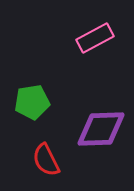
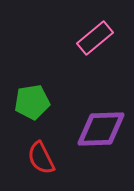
pink rectangle: rotated 12 degrees counterclockwise
red semicircle: moved 5 px left, 2 px up
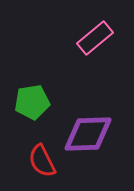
purple diamond: moved 13 px left, 5 px down
red semicircle: moved 1 px right, 3 px down
